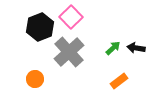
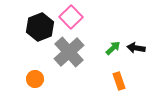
orange rectangle: rotated 72 degrees counterclockwise
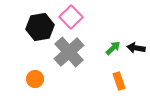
black hexagon: rotated 12 degrees clockwise
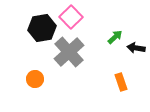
black hexagon: moved 2 px right, 1 px down
green arrow: moved 2 px right, 11 px up
orange rectangle: moved 2 px right, 1 px down
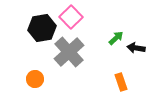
green arrow: moved 1 px right, 1 px down
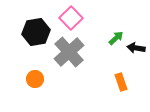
pink square: moved 1 px down
black hexagon: moved 6 px left, 4 px down
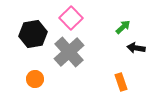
black hexagon: moved 3 px left, 2 px down
green arrow: moved 7 px right, 11 px up
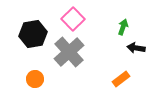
pink square: moved 2 px right, 1 px down
green arrow: rotated 28 degrees counterclockwise
orange rectangle: moved 3 px up; rotated 72 degrees clockwise
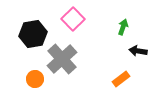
black arrow: moved 2 px right, 3 px down
gray cross: moved 7 px left, 7 px down
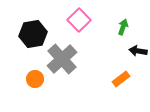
pink square: moved 6 px right, 1 px down
